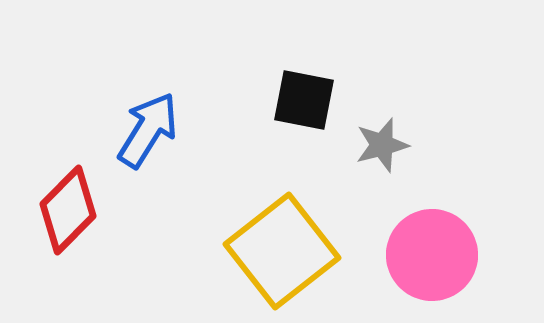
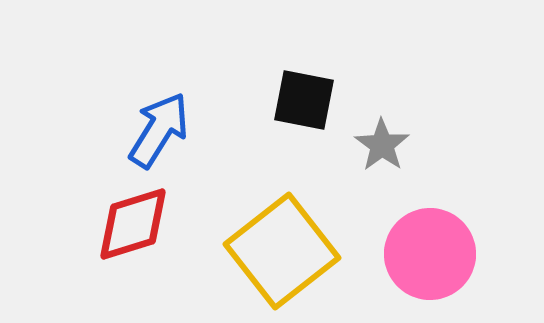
blue arrow: moved 11 px right
gray star: rotated 22 degrees counterclockwise
red diamond: moved 65 px right, 14 px down; rotated 28 degrees clockwise
pink circle: moved 2 px left, 1 px up
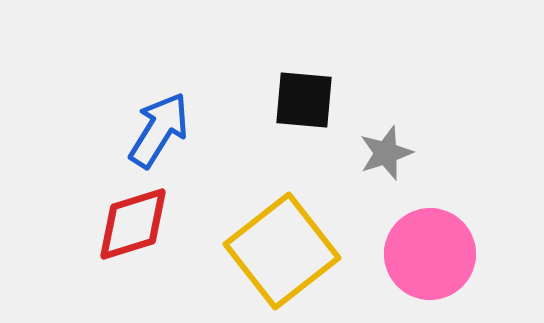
black square: rotated 6 degrees counterclockwise
gray star: moved 4 px right, 8 px down; rotated 18 degrees clockwise
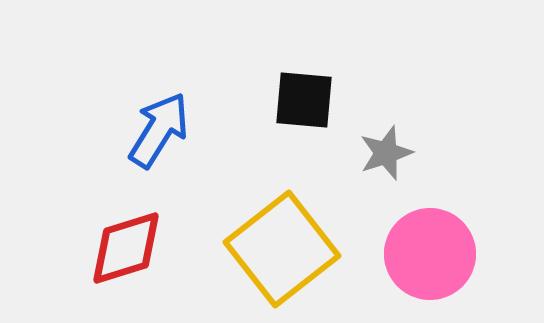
red diamond: moved 7 px left, 24 px down
yellow square: moved 2 px up
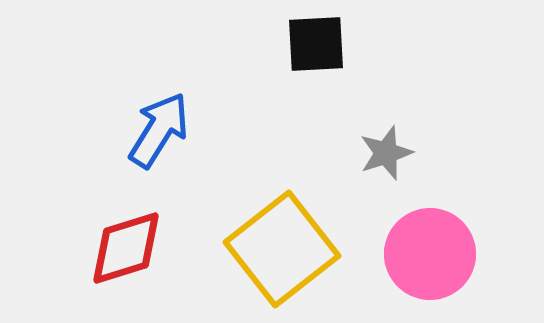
black square: moved 12 px right, 56 px up; rotated 8 degrees counterclockwise
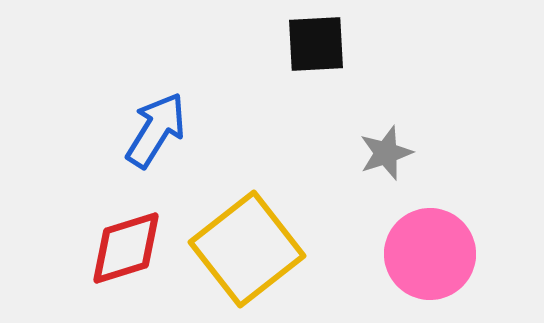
blue arrow: moved 3 px left
yellow square: moved 35 px left
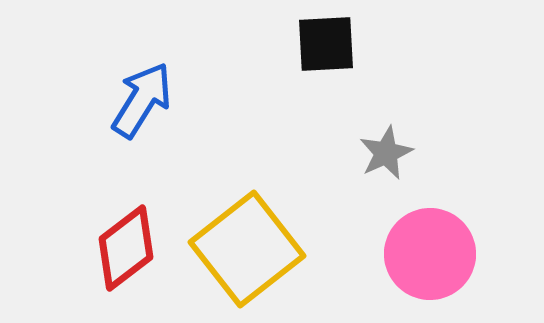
black square: moved 10 px right
blue arrow: moved 14 px left, 30 px up
gray star: rotated 6 degrees counterclockwise
red diamond: rotated 20 degrees counterclockwise
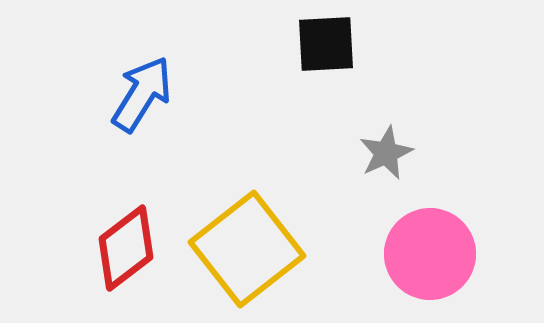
blue arrow: moved 6 px up
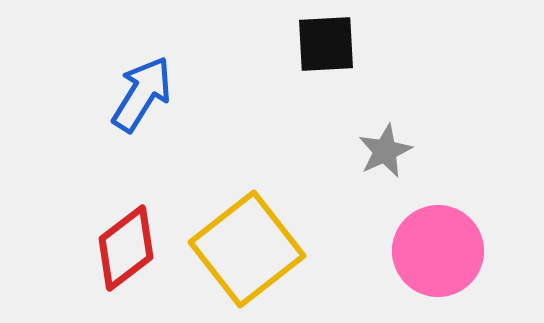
gray star: moved 1 px left, 2 px up
pink circle: moved 8 px right, 3 px up
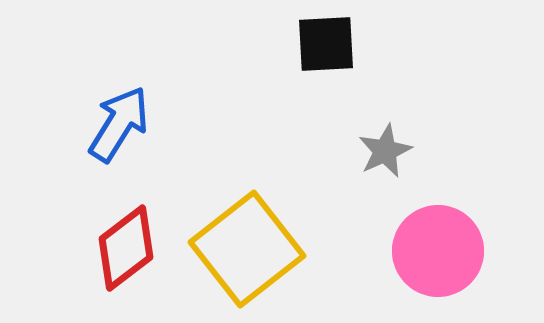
blue arrow: moved 23 px left, 30 px down
